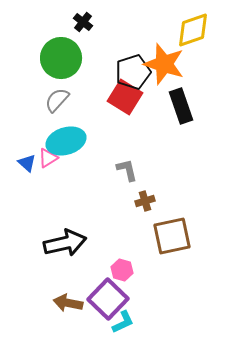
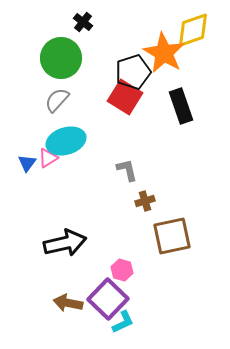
orange star: moved 11 px up; rotated 12 degrees clockwise
blue triangle: rotated 24 degrees clockwise
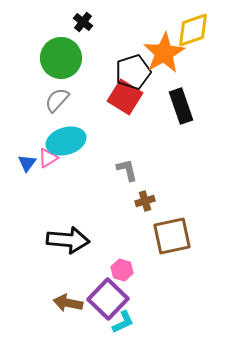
orange star: rotated 12 degrees clockwise
black arrow: moved 3 px right, 3 px up; rotated 18 degrees clockwise
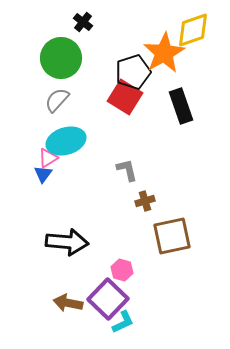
blue triangle: moved 16 px right, 11 px down
black arrow: moved 1 px left, 2 px down
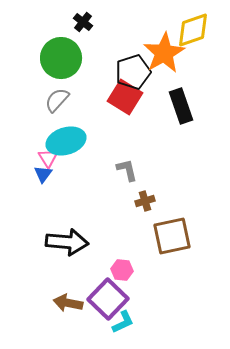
pink triangle: rotated 30 degrees counterclockwise
pink hexagon: rotated 10 degrees counterclockwise
